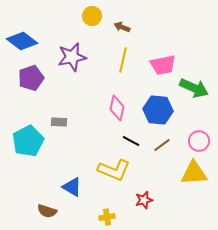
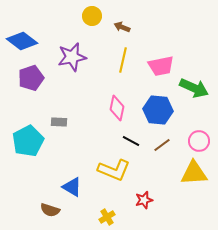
pink trapezoid: moved 2 px left, 1 px down
brown semicircle: moved 3 px right, 1 px up
yellow cross: rotated 21 degrees counterclockwise
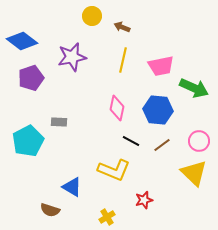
yellow triangle: rotated 48 degrees clockwise
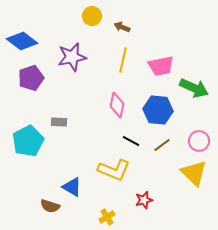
pink diamond: moved 3 px up
brown semicircle: moved 4 px up
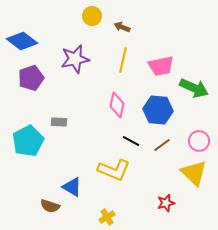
purple star: moved 3 px right, 2 px down
red star: moved 22 px right, 3 px down
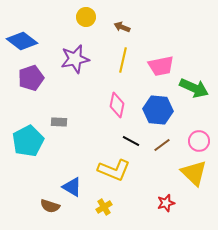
yellow circle: moved 6 px left, 1 px down
yellow cross: moved 3 px left, 10 px up
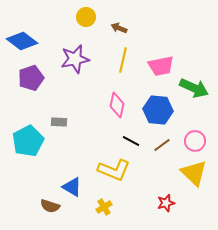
brown arrow: moved 3 px left, 1 px down
pink circle: moved 4 px left
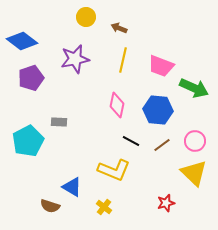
pink trapezoid: rotated 32 degrees clockwise
yellow cross: rotated 21 degrees counterclockwise
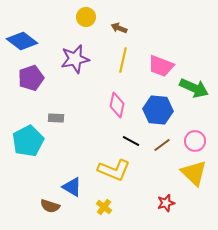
gray rectangle: moved 3 px left, 4 px up
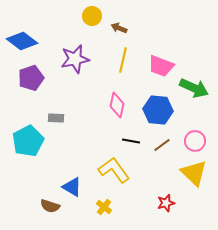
yellow circle: moved 6 px right, 1 px up
black line: rotated 18 degrees counterclockwise
yellow L-shape: rotated 148 degrees counterclockwise
